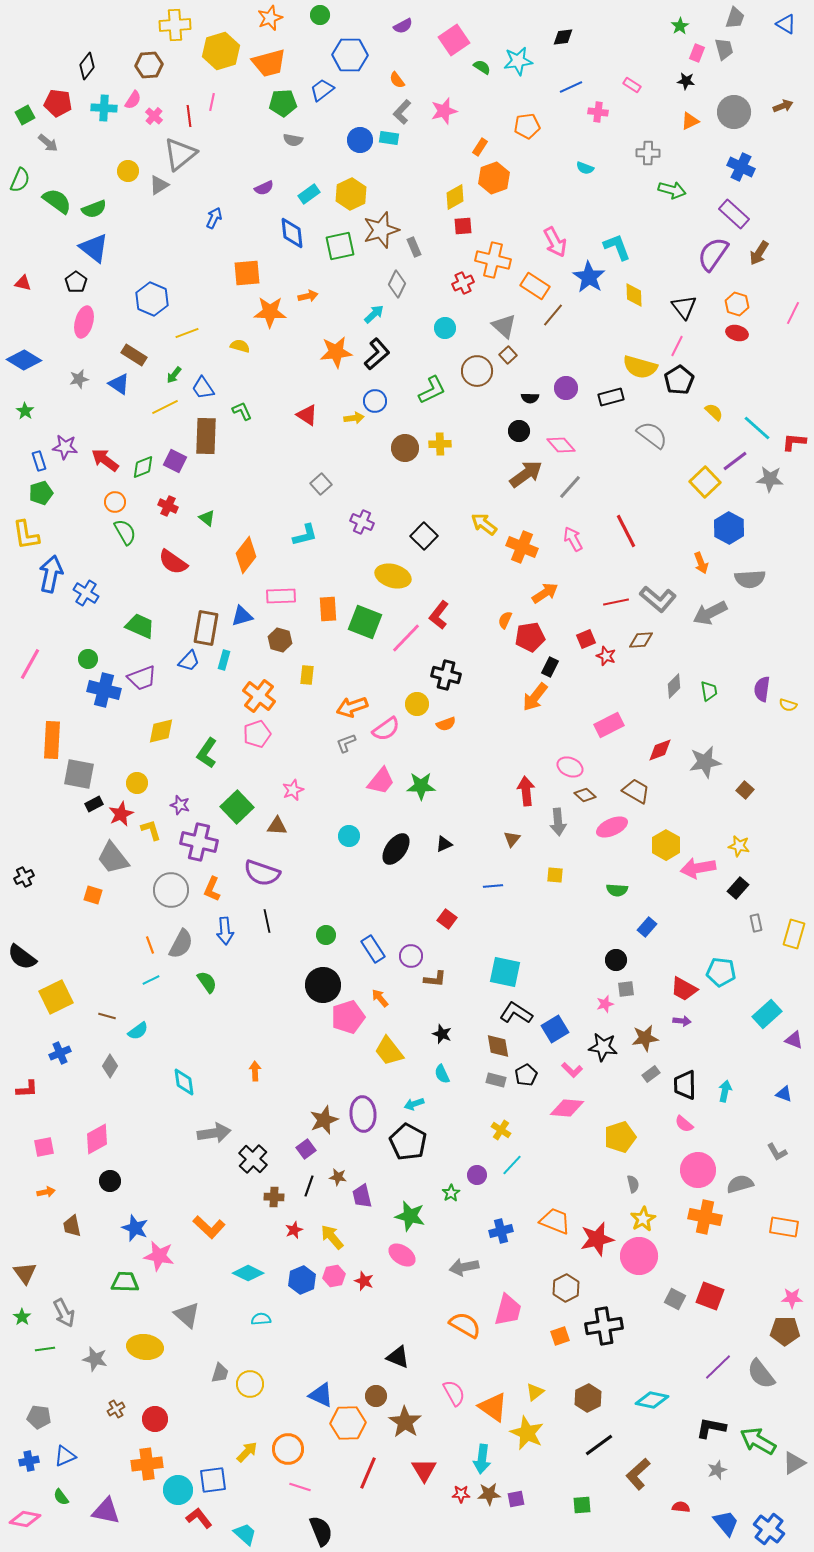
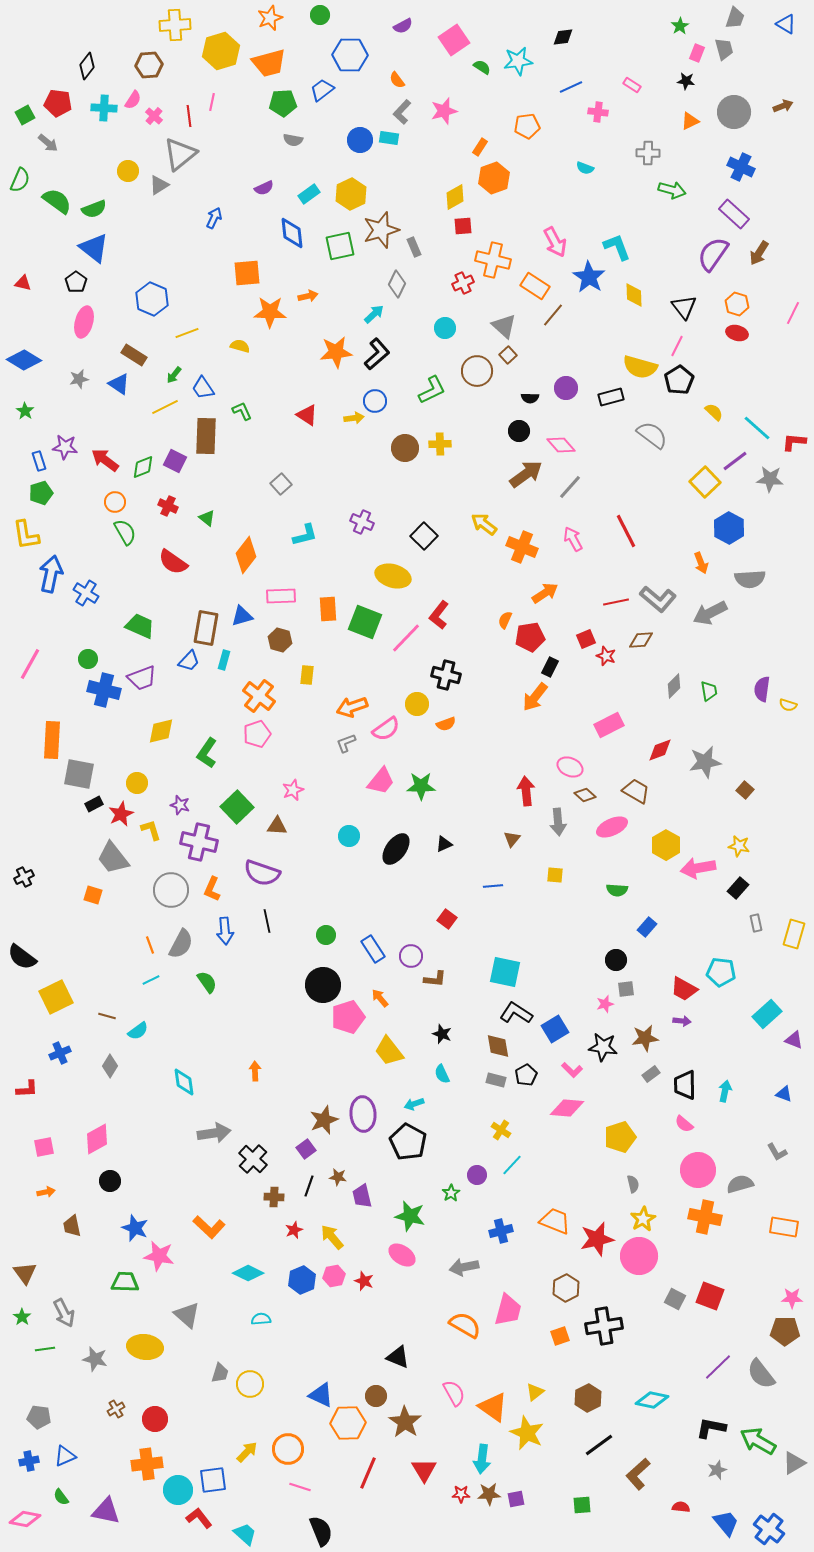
gray square at (321, 484): moved 40 px left
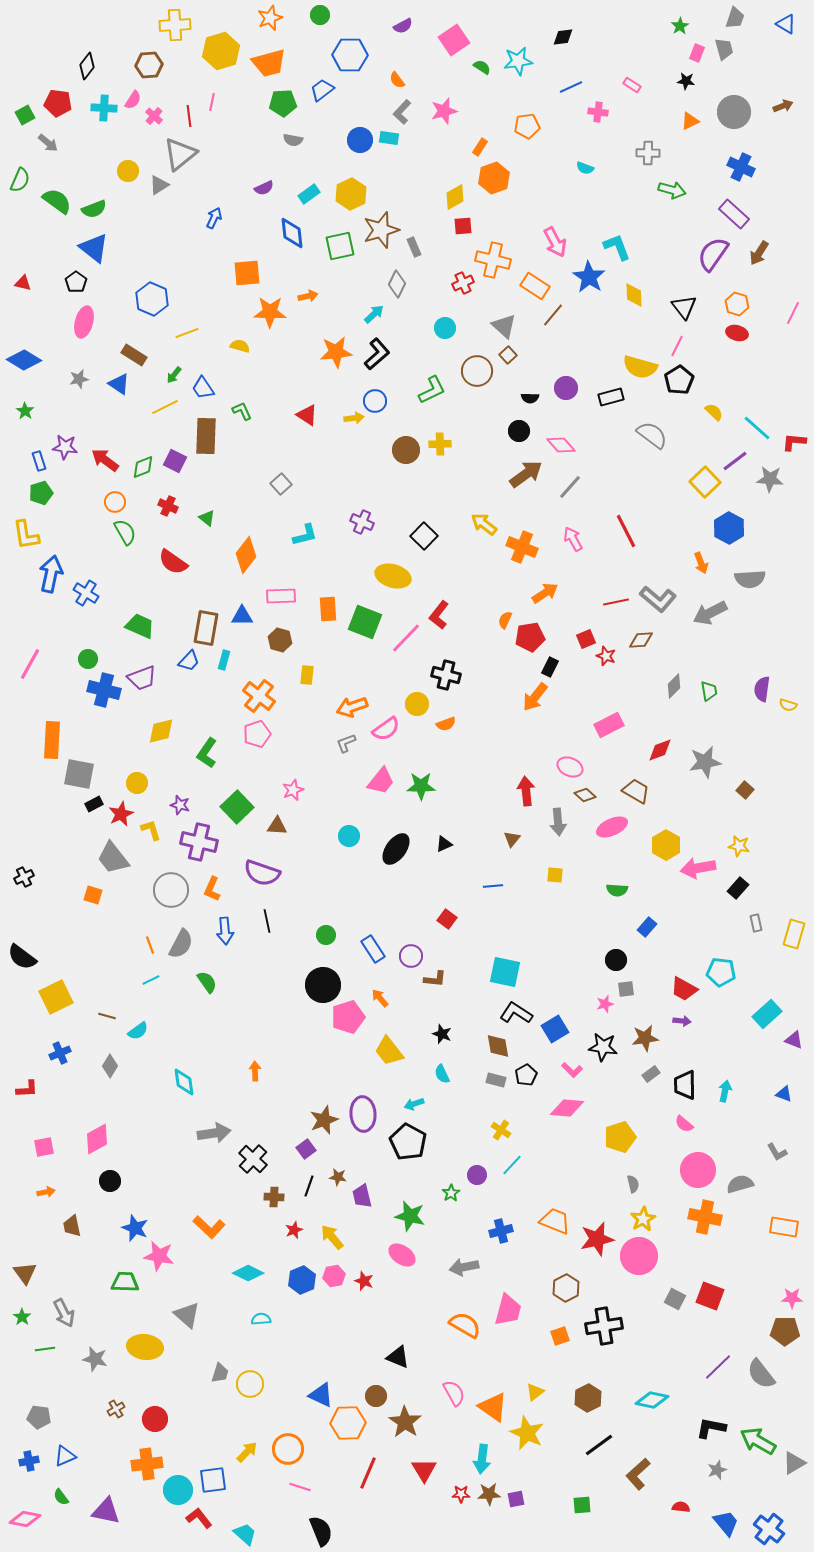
brown circle at (405, 448): moved 1 px right, 2 px down
blue triangle at (242, 616): rotated 15 degrees clockwise
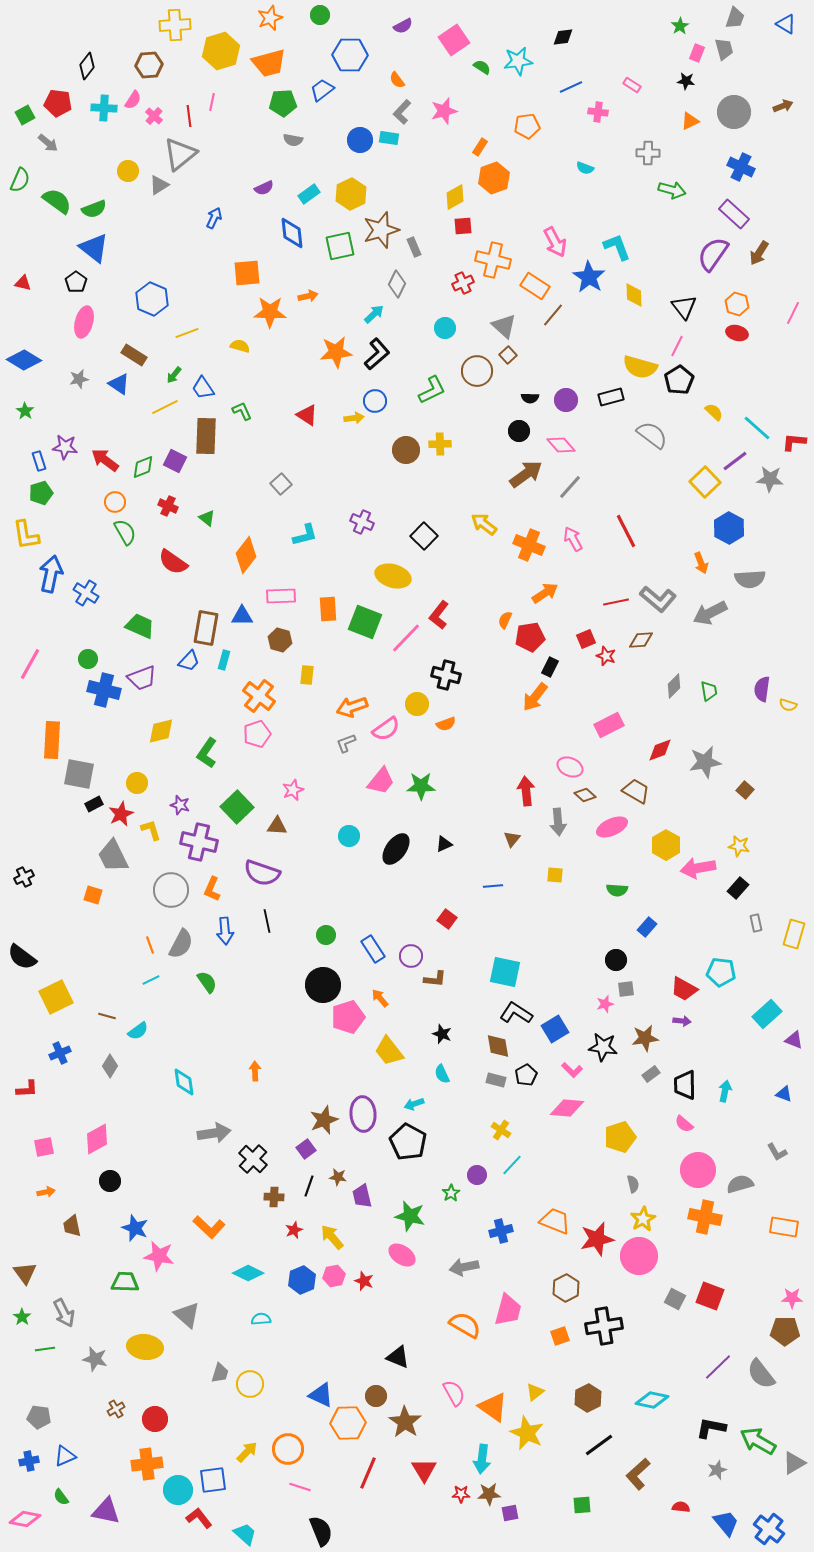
purple circle at (566, 388): moved 12 px down
orange cross at (522, 547): moved 7 px right, 2 px up
gray trapezoid at (113, 858): moved 2 px up; rotated 12 degrees clockwise
purple square at (516, 1499): moved 6 px left, 14 px down
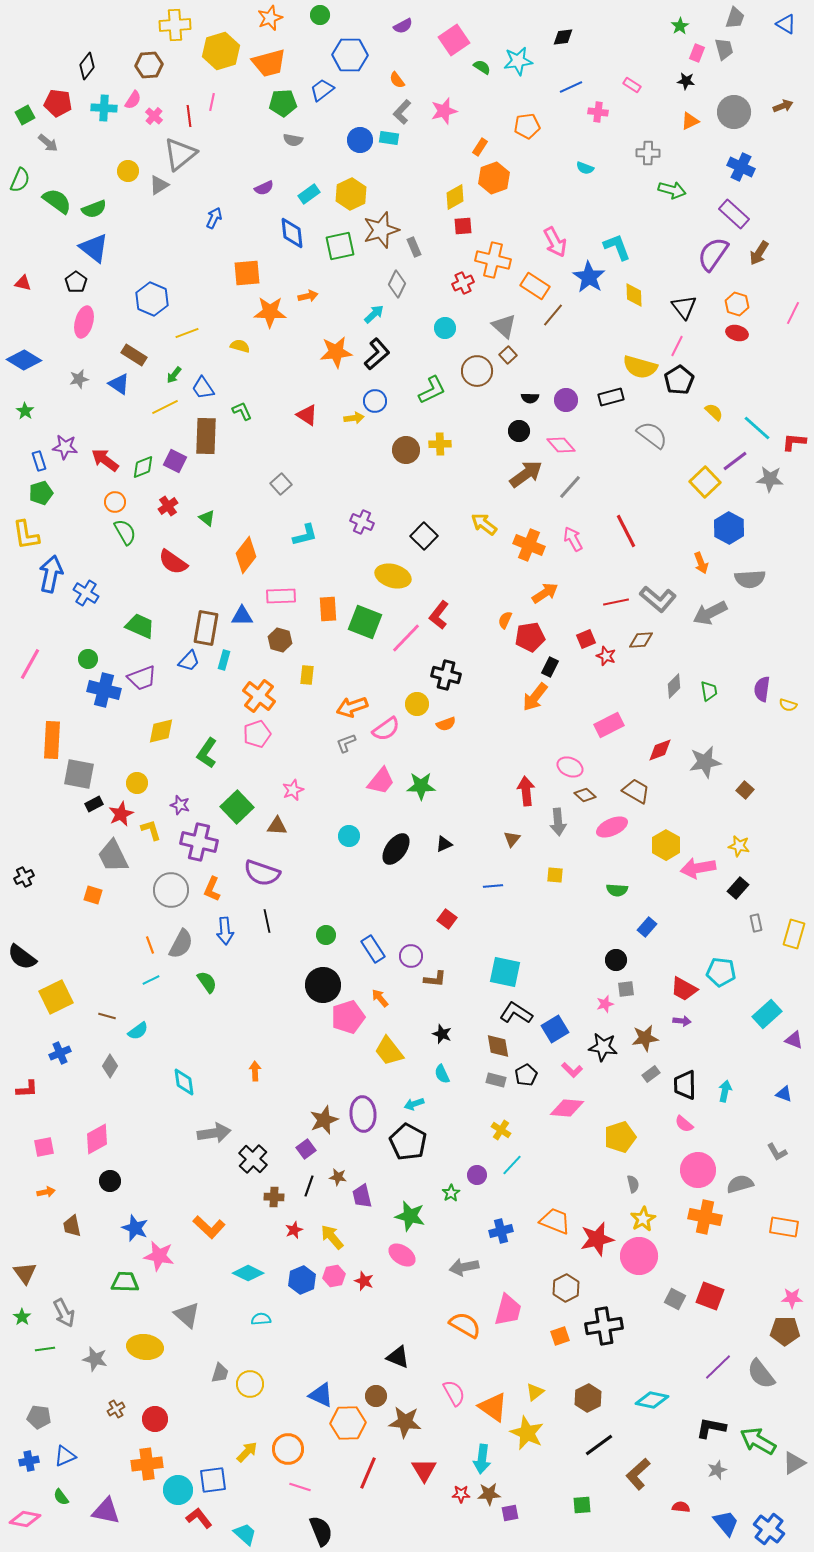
red cross at (168, 506): rotated 30 degrees clockwise
brown star at (405, 1422): rotated 28 degrees counterclockwise
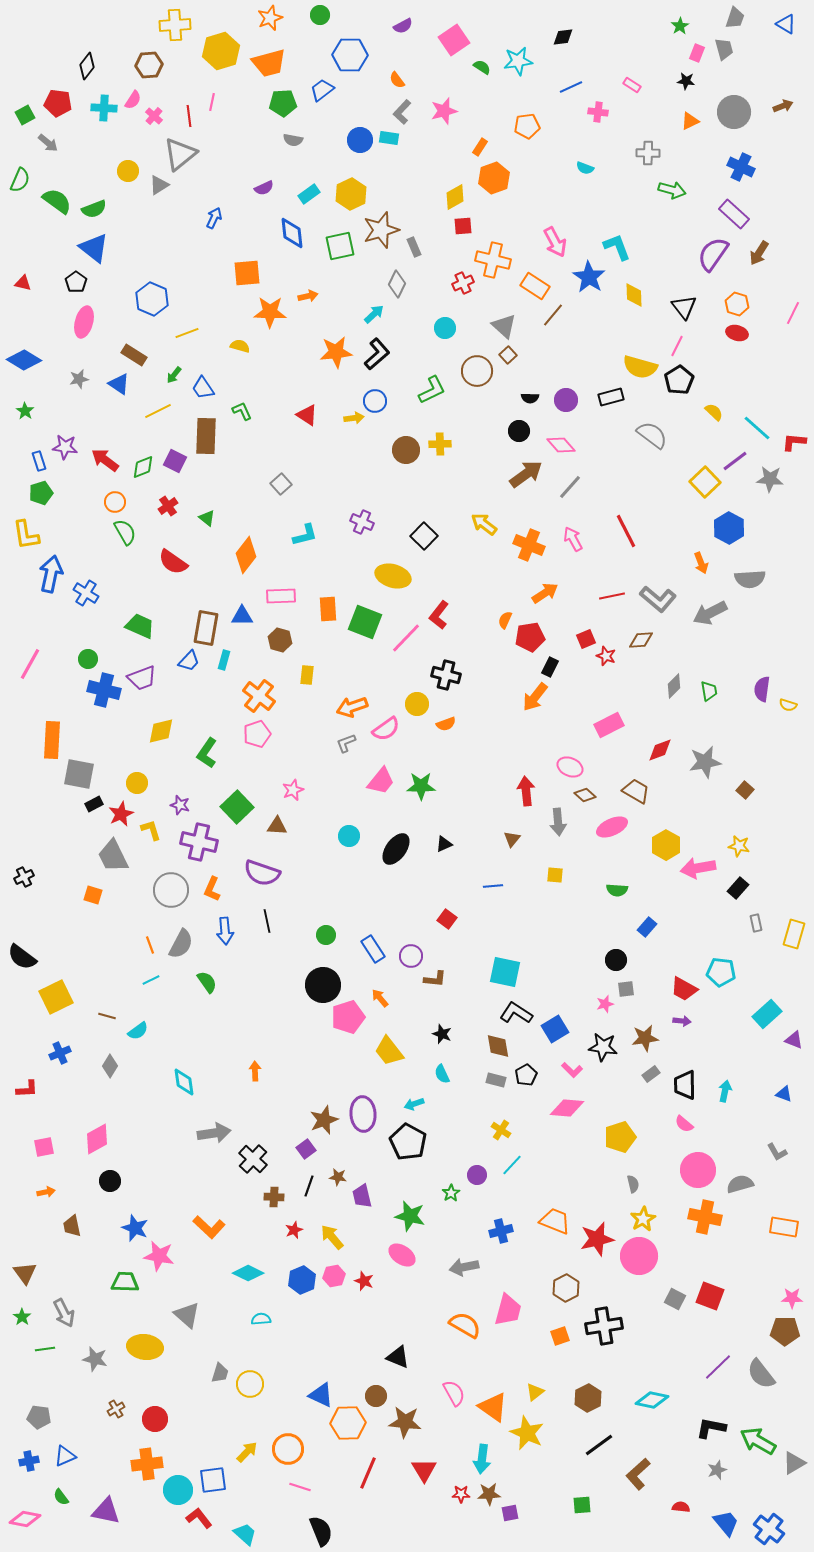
yellow line at (165, 407): moved 7 px left, 4 px down
red line at (616, 602): moved 4 px left, 6 px up
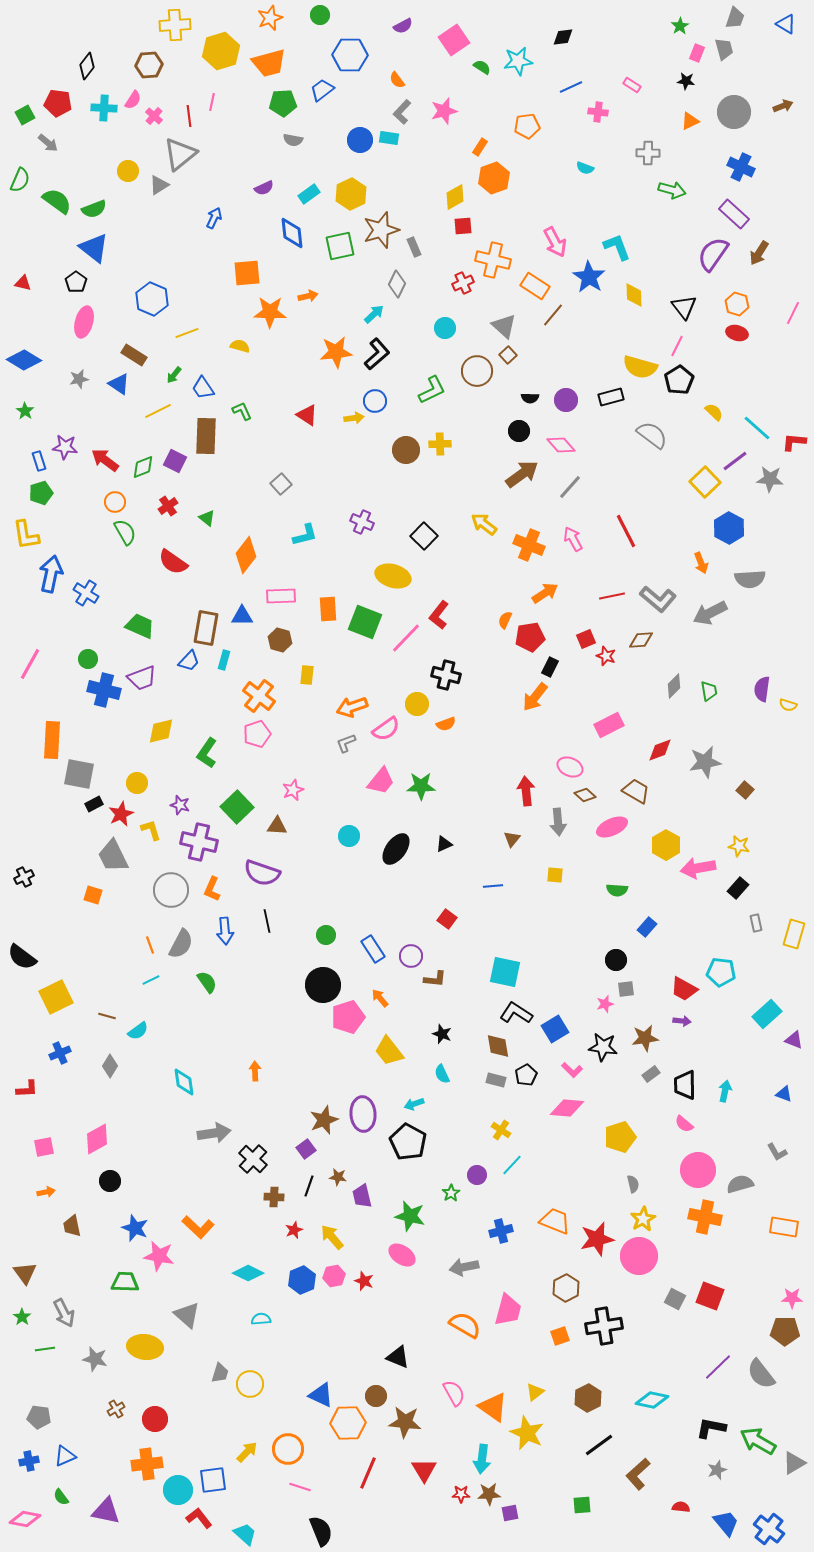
brown arrow at (526, 474): moved 4 px left
orange L-shape at (209, 1227): moved 11 px left
